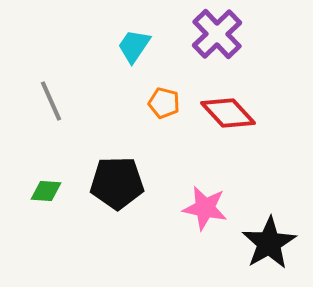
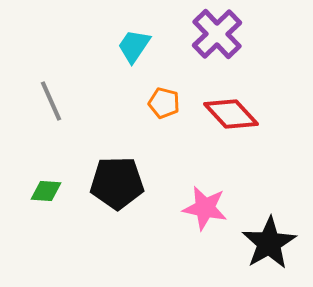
red diamond: moved 3 px right, 1 px down
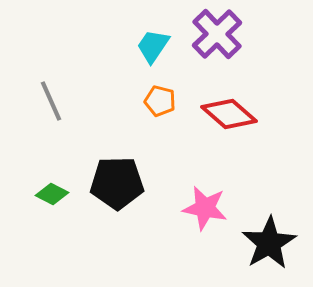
cyan trapezoid: moved 19 px right
orange pentagon: moved 4 px left, 2 px up
red diamond: moved 2 px left; rotated 6 degrees counterclockwise
green diamond: moved 6 px right, 3 px down; rotated 24 degrees clockwise
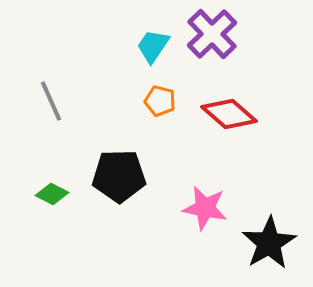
purple cross: moved 5 px left
black pentagon: moved 2 px right, 7 px up
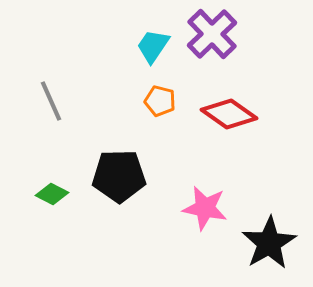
red diamond: rotated 6 degrees counterclockwise
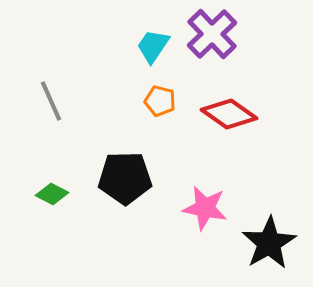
black pentagon: moved 6 px right, 2 px down
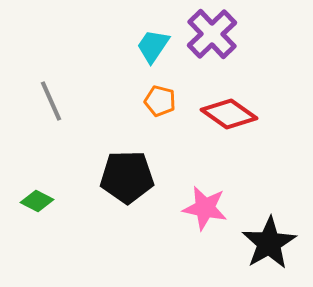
black pentagon: moved 2 px right, 1 px up
green diamond: moved 15 px left, 7 px down
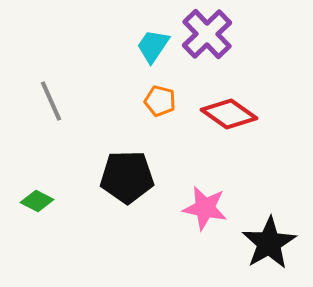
purple cross: moved 5 px left
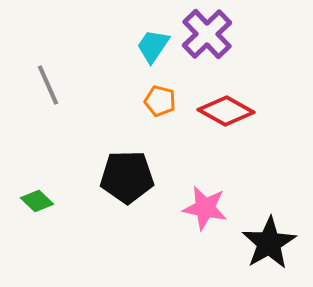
gray line: moved 3 px left, 16 px up
red diamond: moved 3 px left, 3 px up; rotated 6 degrees counterclockwise
green diamond: rotated 16 degrees clockwise
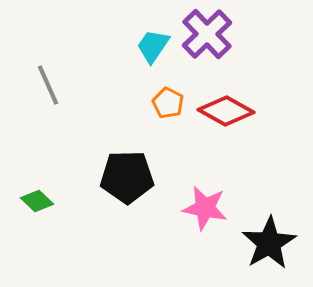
orange pentagon: moved 8 px right, 2 px down; rotated 12 degrees clockwise
